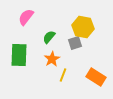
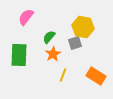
orange star: moved 1 px right, 5 px up
orange rectangle: moved 1 px up
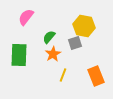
yellow hexagon: moved 1 px right, 1 px up
orange rectangle: rotated 36 degrees clockwise
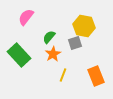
green rectangle: rotated 45 degrees counterclockwise
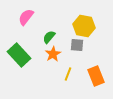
gray square: moved 2 px right, 2 px down; rotated 24 degrees clockwise
yellow line: moved 5 px right, 1 px up
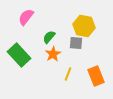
gray square: moved 1 px left, 2 px up
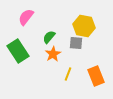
green rectangle: moved 1 px left, 4 px up; rotated 10 degrees clockwise
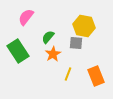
green semicircle: moved 1 px left
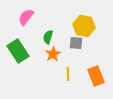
green semicircle: rotated 24 degrees counterclockwise
yellow line: rotated 24 degrees counterclockwise
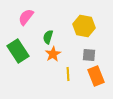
gray square: moved 13 px right, 12 px down
